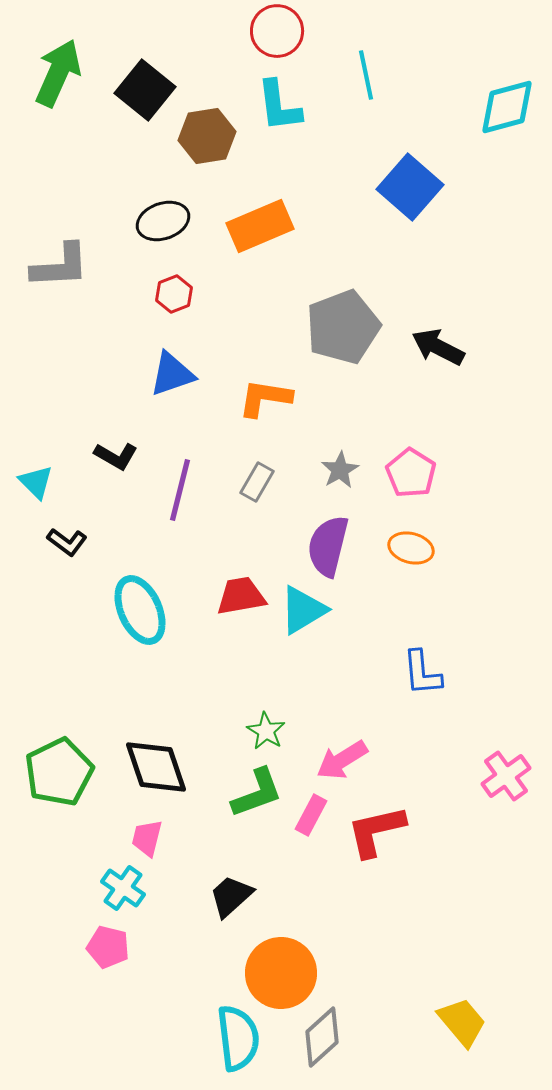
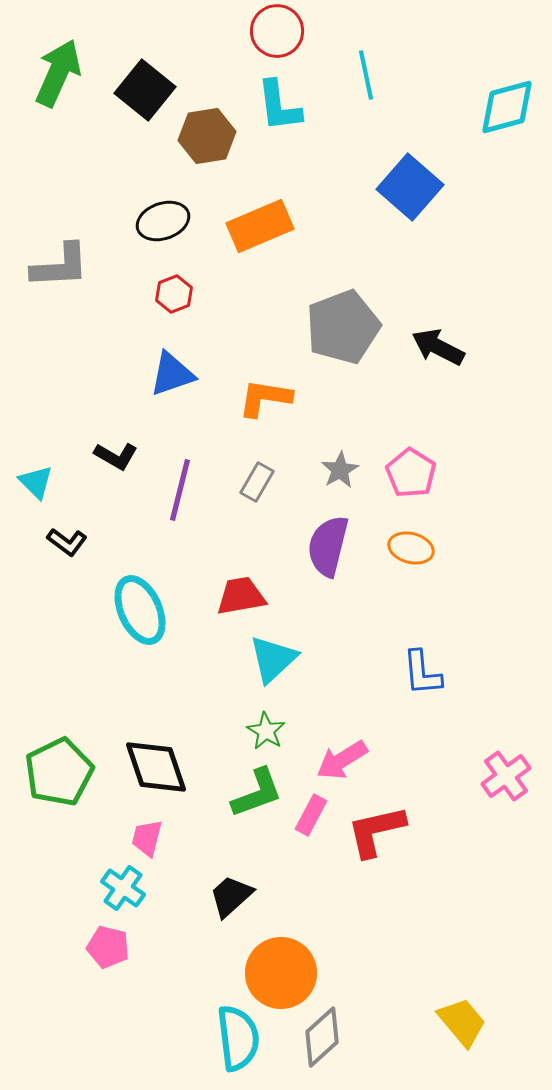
cyan triangle at (303, 610): moved 30 px left, 49 px down; rotated 12 degrees counterclockwise
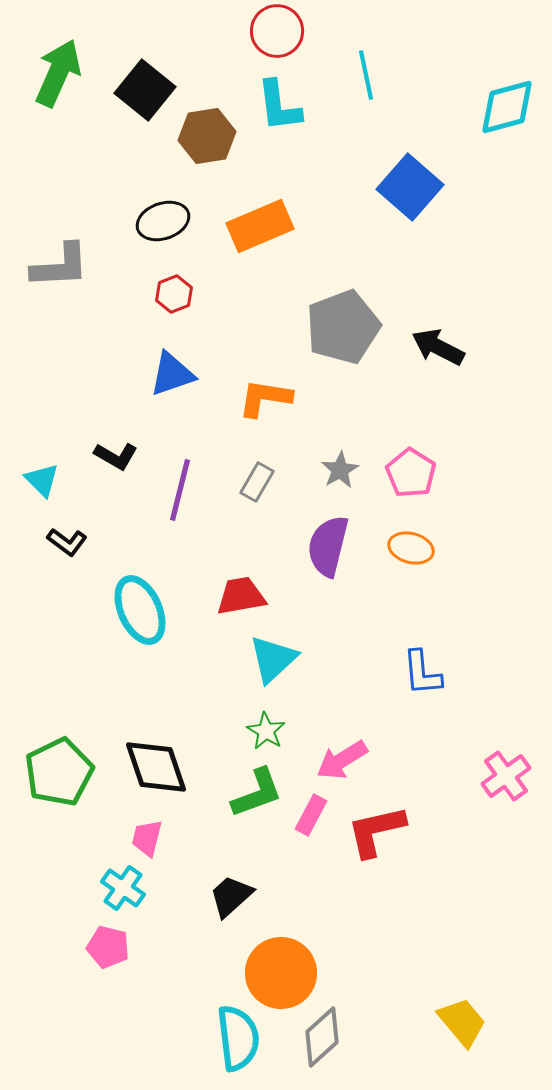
cyan triangle at (36, 482): moved 6 px right, 2 px up
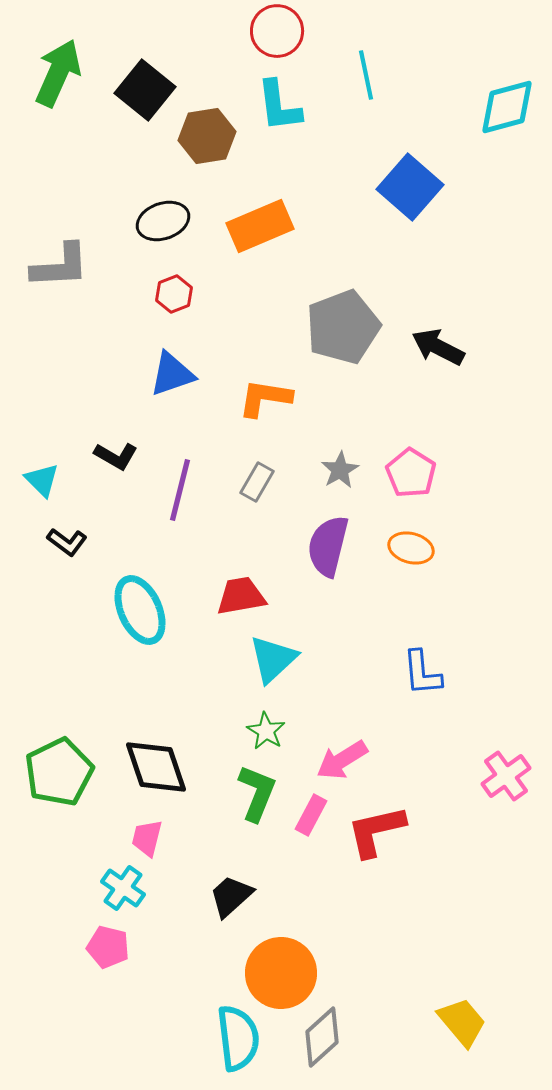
green L-shape at (257, 793): rotated 48 degrees counterclockwise
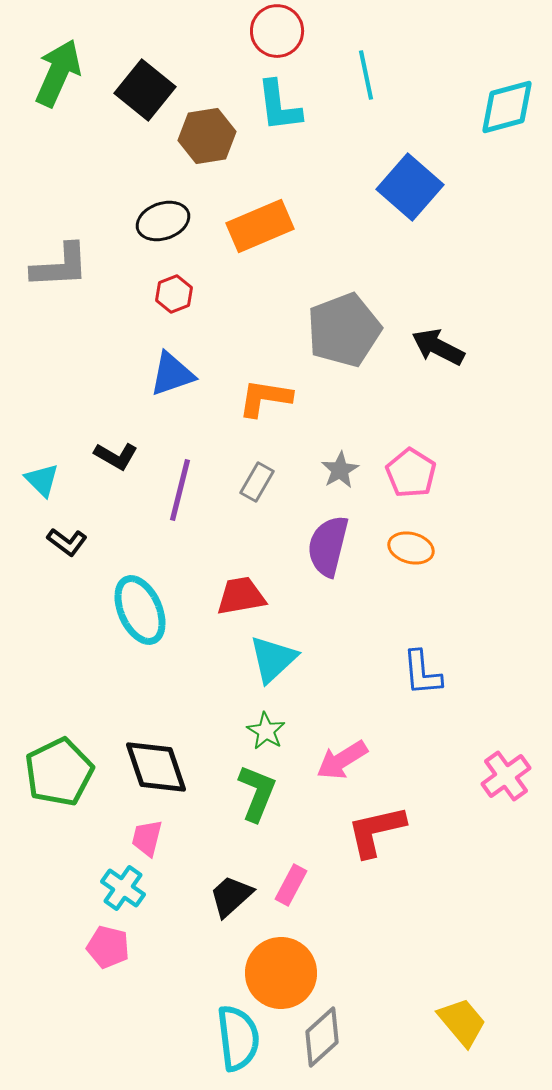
gray pentagon at (343, 327): moved 1 px right, 3 px down
pink rectangle at (311, 815): moved 20 px left, 70 px down
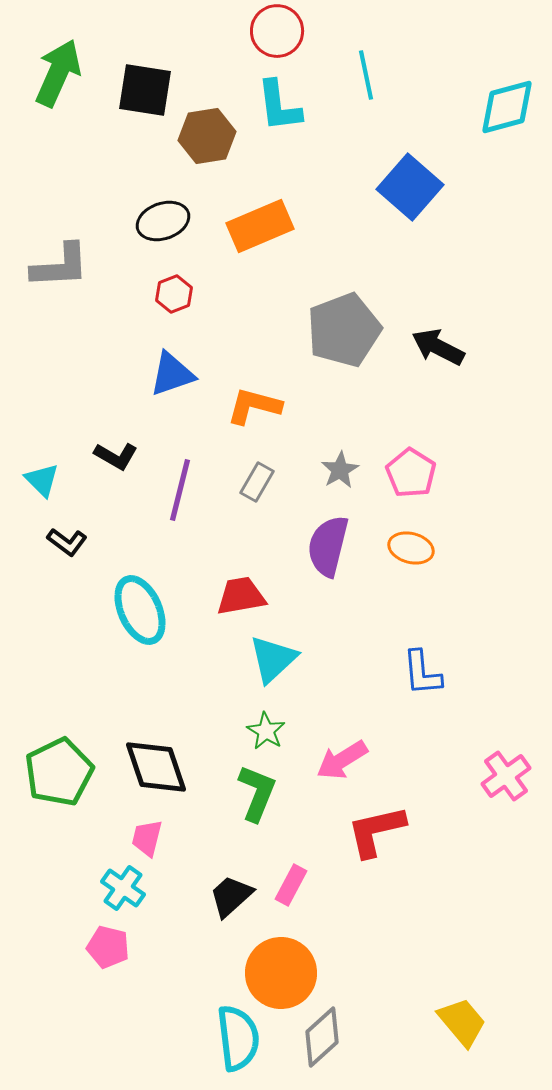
black square at (145, 90): rotated 30 degrees counterclockwise
orange L-shape at (265, 398): moved 11 px left, 8 px down; rotated 6 degrees clockwise
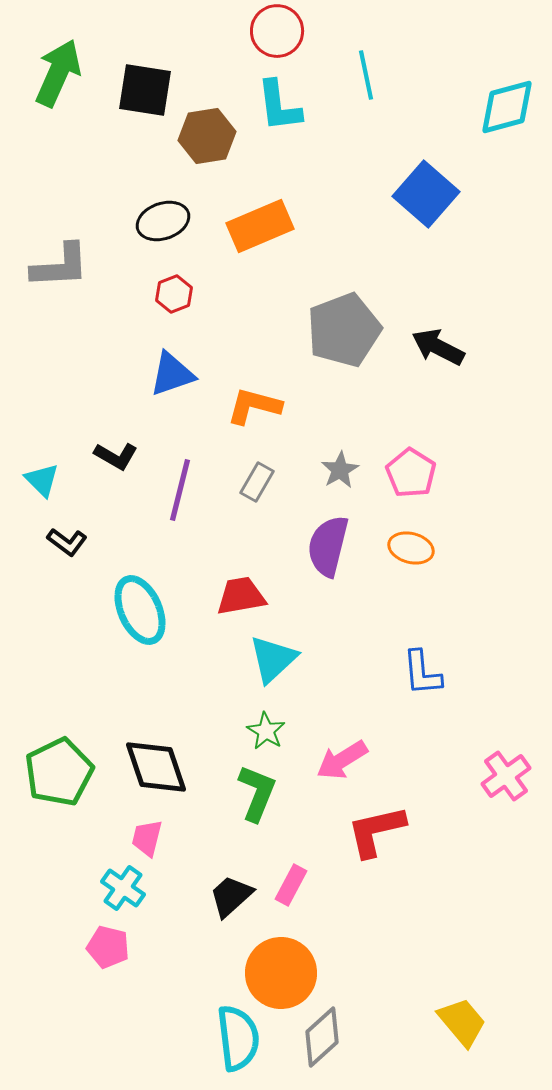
blue square at (410, 187): moved 16 px right, 7 px down
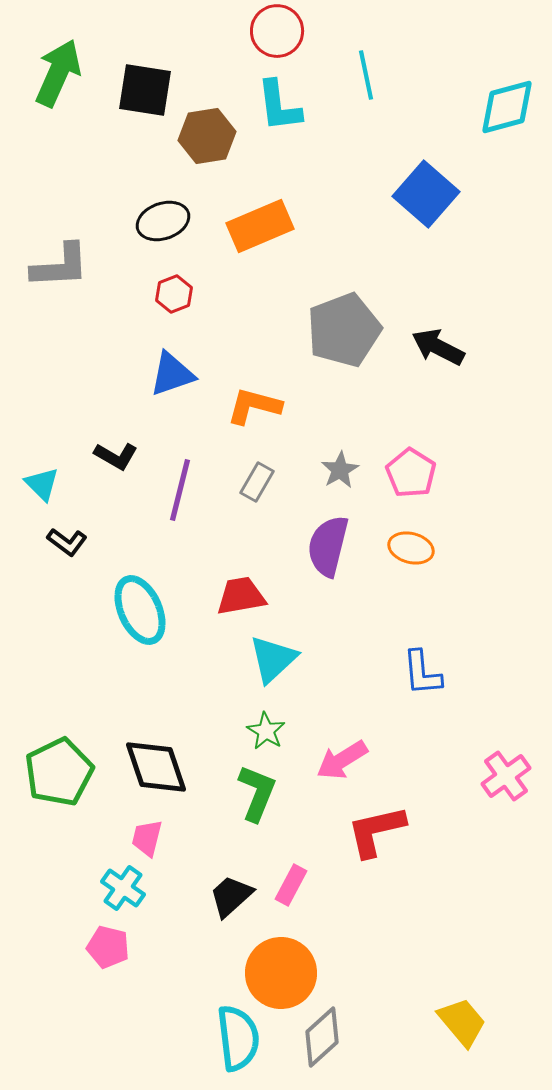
cyan triangle at (42, 480): moved 4 px down
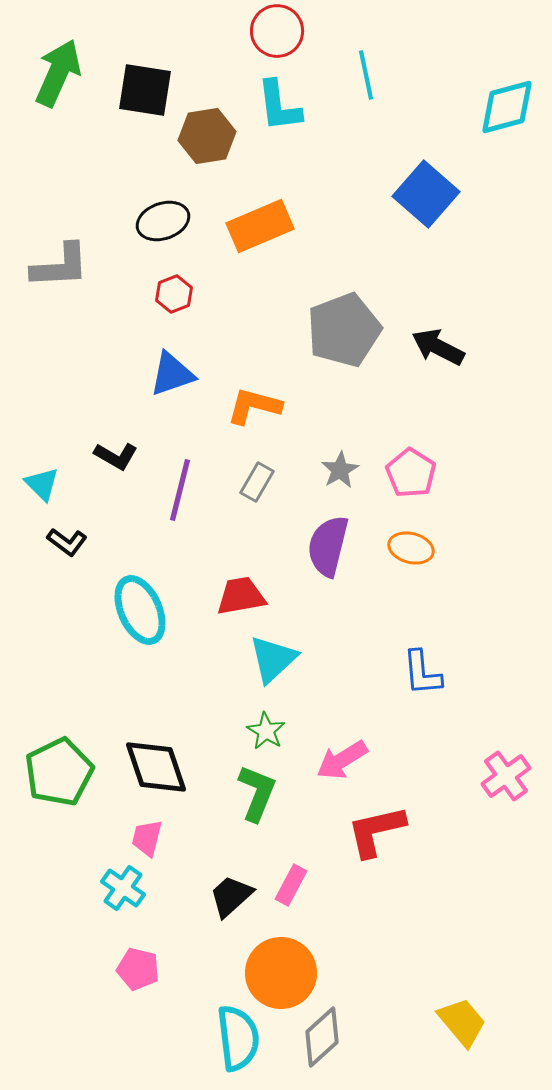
pink pentagon at (108, 947): moved 30 px right, 22 px down
